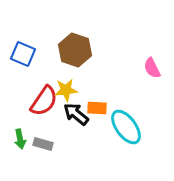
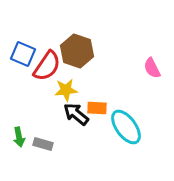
brown hexagon: moved 2 px right, 1 px down
red semicircle: moved 3 px right, 35 px up
green arrow: moved 1 px left, 2 px up
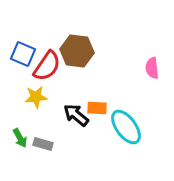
brown hexagon: rotated 12 degrees counterclockwise
pink semicircle: rotated 20 degrees clockwise
yellow star: moved 30 px left, 7 px down
black arrow: moved 1 px down
green arrow: moved 1 px right, 1 px down; rotated 18 degrees counterclockwise
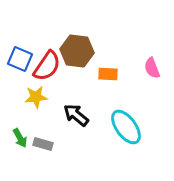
blue square: moved 3 px left, 5 px down
pink semicircle: rotated 15 degrees counterclockwise
orange rectangle: moved 11 px right, 34 px up
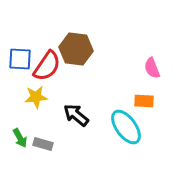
brown hexagon: moved 1 px left, 2 px up
blue square: rotated 20 degrees counterclockwise
orange rectangle: moved 36 px right, 27 px down
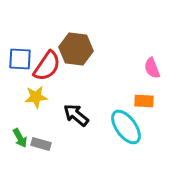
gray rectangle: moved 2 px left
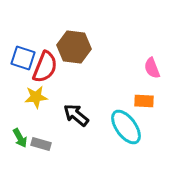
brown hexagon: moved 2 px left, 2 px up
blue square: moved 3 px right, 1 px up; rotated 15 degrees clockwise
red semicircle: moved 2 px left, 1 px down; rotated 12 degrees counterclockwise
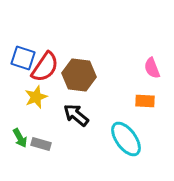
brown hexagon: moved 5 px right, 28 px down
red semicircle: rotated 12 degrees clockwise
yellow star: rotated 15 degrees counterclockwise
orange rectangle: moved 1 px right
cyan ellipse: moved 12 px down
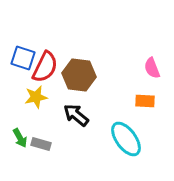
red semicircle: rotated 8 degrees counterclockwise
yellow star: rotated 10 degrees clockwise
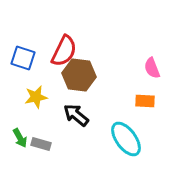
red semicircle: moved 19 px right, 16 px up
